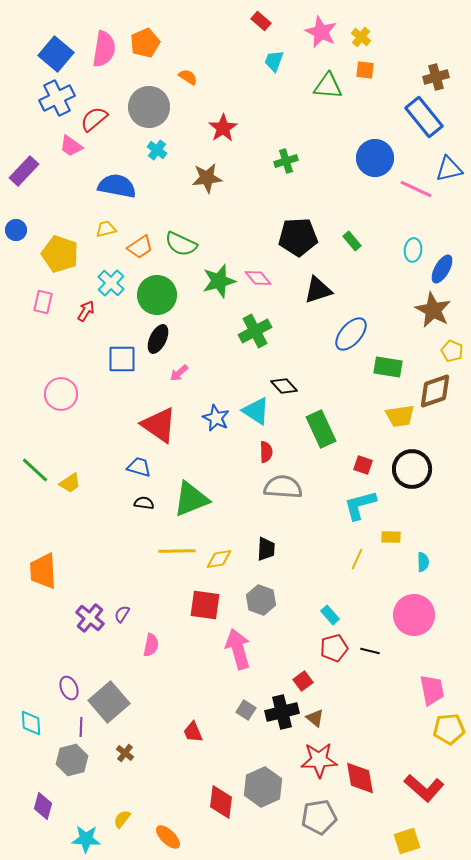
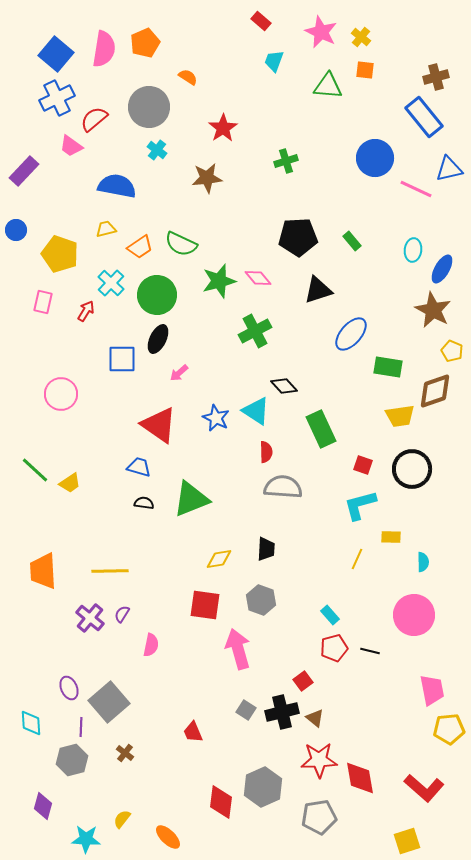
yellow line at (177, 551): moved 67 px left, 20 px down
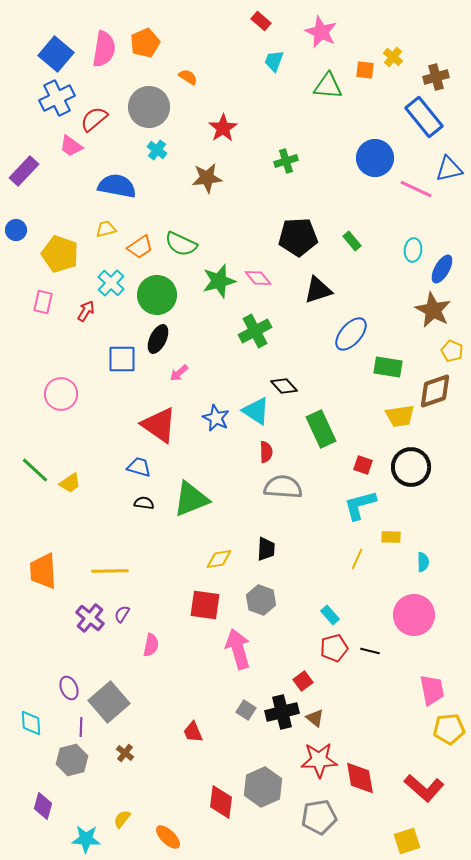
yellow cross at (361, 37): moved 32 px right, 20 px down
black circle at (412, 469): moved 1 px left, 2 px up
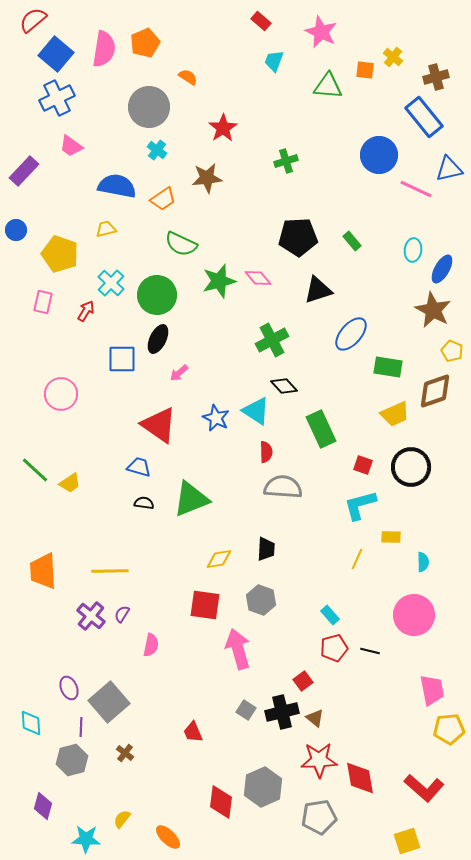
red semicircle at (94, 119): moved 61 px left, 99 px up
blue circle at (375, 158): moved 4 px right, 3 px up
orange trapezoid at (140, 247): moved 23 px right, 48 px up
green cross at (255, 331): moved 17 px right, 9 px down
yellow trapezoid at (400, 416): moved 5 px left, 2 px up; rotated 16 degrees counterclockwise
purple cross at (90, 618): moved 1 px right, 2 px up
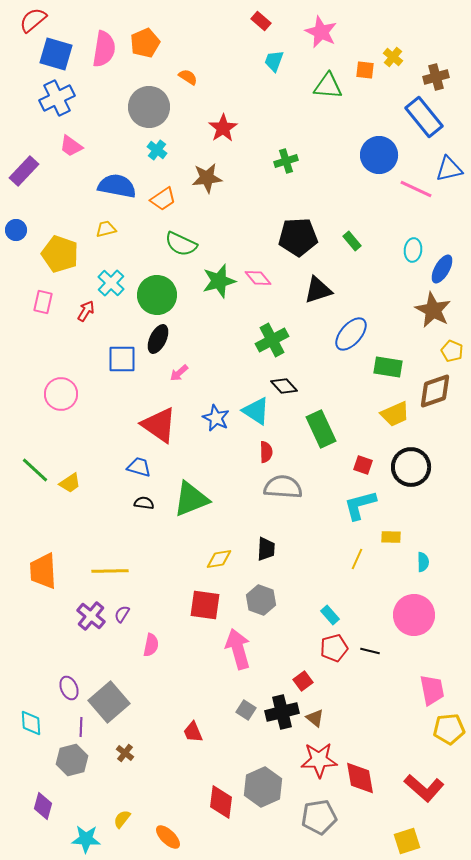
blue square at (56, 54): rotated 24 degrees counterclockwise
